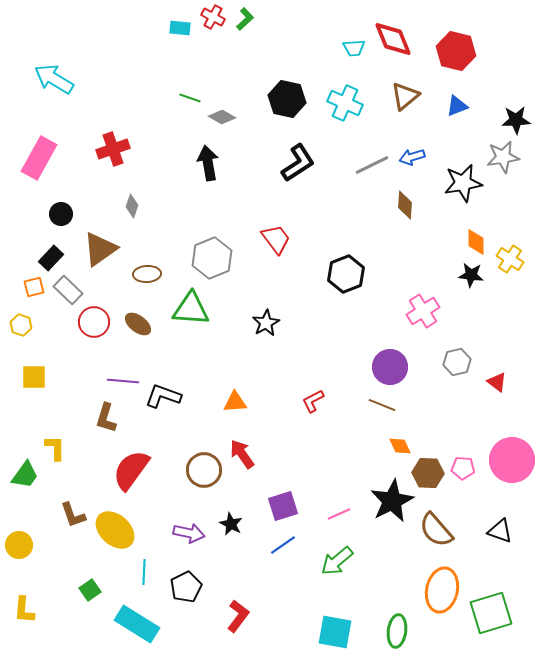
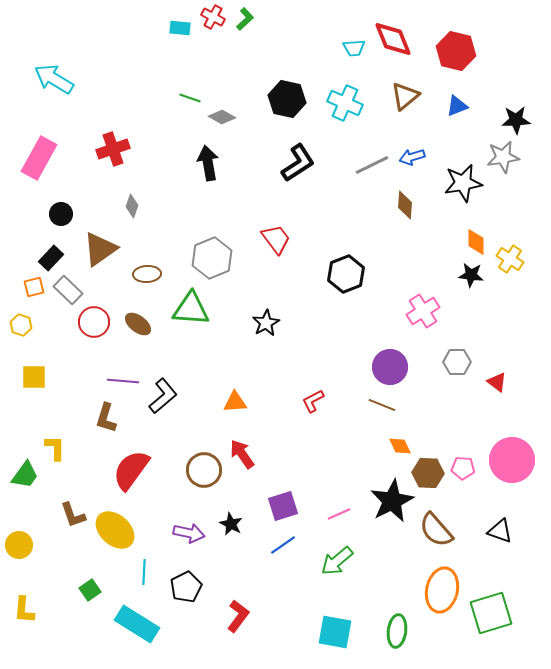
gray hexagon at (457, 362): rotated 12 degrees clockwise
black L-shape at (163, 396): rotated 120 degrees clockwise
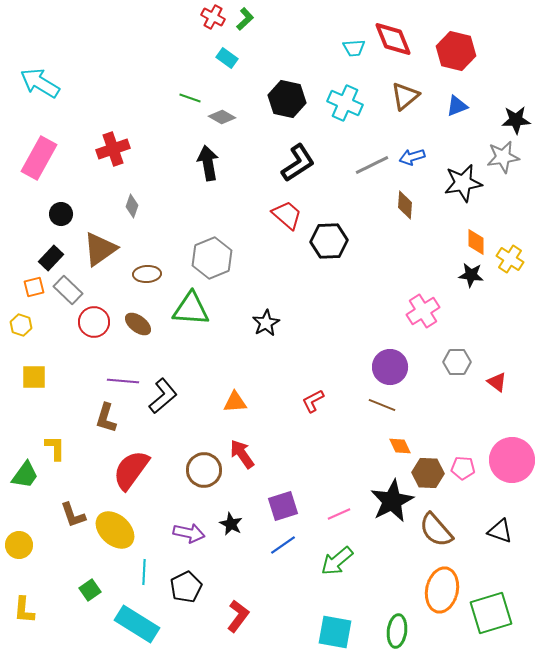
cyan rectangle at (180, 28): moved 47 px right, 30 px down; rotated 30 degrees clockwise
cyan arrow at (54, 79): moved 14 px left, 4 px down
red trapezoid at (276, 239): moved 11 px right, 24 px up; rotated 12 degrees counterclockwise
black hexagon at (346, 274): moved 17 px left, 33 px up; rotated 18 degrees clockwise
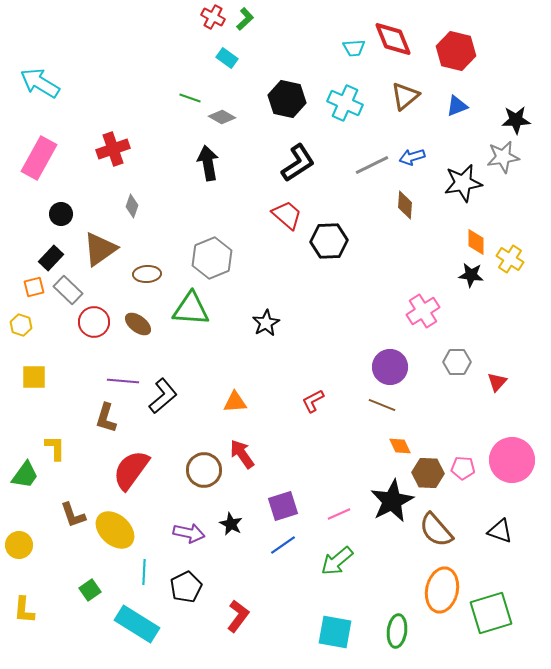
red triangle at (497, 382): rotated 35 degrees clockwise
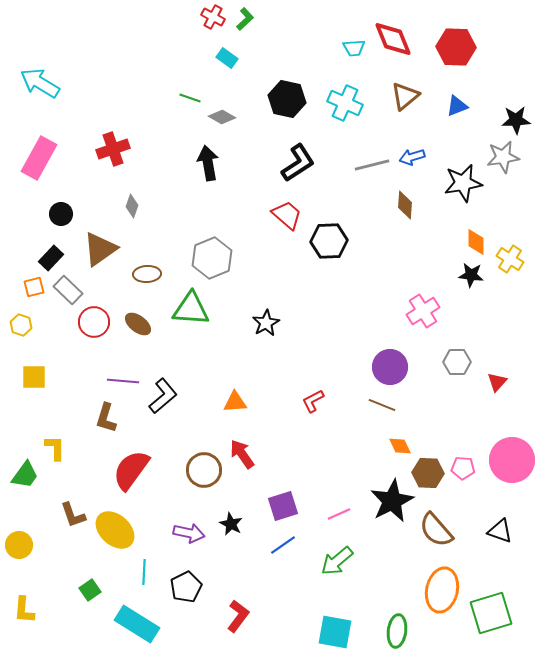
red hexagon at (456, 51): moved 4 px up; rotated 12 degrees counterclockwise
gray line at (372, 165): rotated 12 degrees clockwise
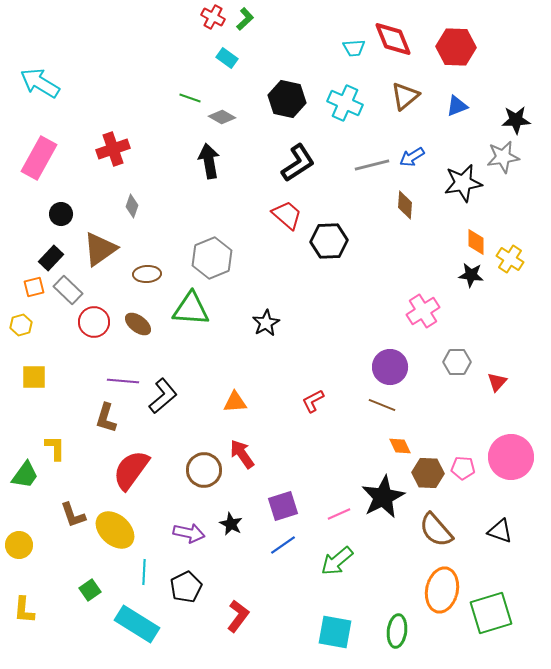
blue arrow at (412, 157): rotated 15 degrees counterclockwise
black arrow at (208, 163): moved 1 px right, 2 px up
yellow hexagon at (21, 325): rotated 25 degrees clockwise
pink circle at (512, 460): moved 1 px left, 3 px up
black star at (392, 501): moved 9 px left, 4 px up
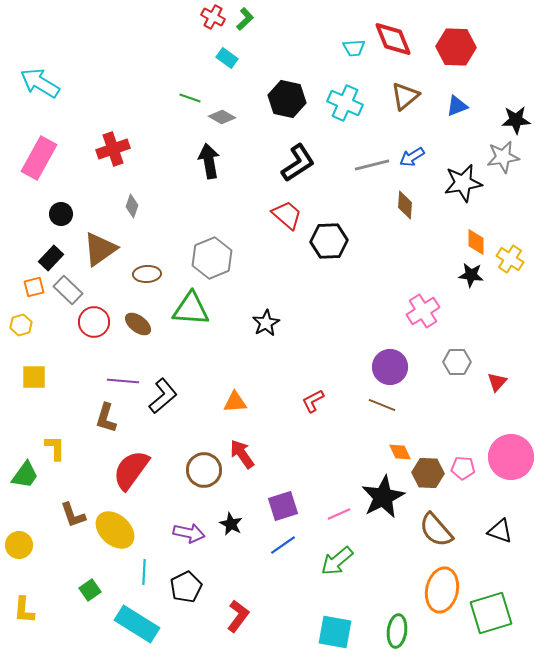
orange diamond at (400, 446): moved 6 px down
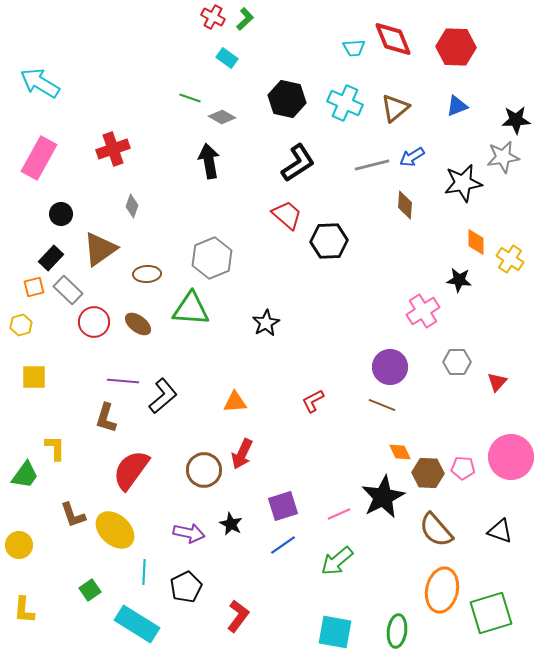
brown triangle at (405, 96): moved 10 px left, 12 px down
black star at (471, 275): moved 12 px left, 5 px down
red arrow at (242, 454): rotated 120 degrees counterclockwise
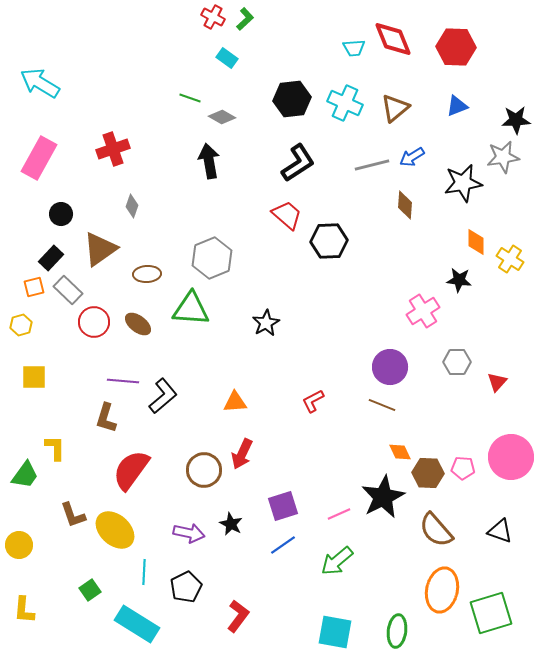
black hexagon at (287, 99): moved 5 px right; rotated 18 degrees counterclockwise
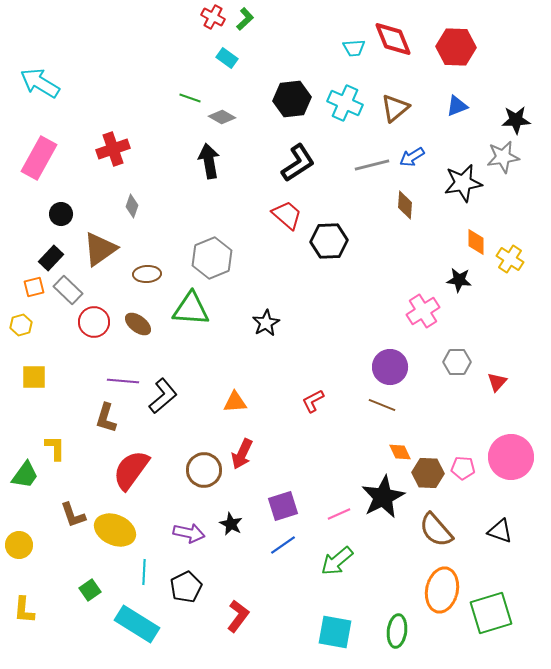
yellow ellipse at (115, 530): rotated 18 degrees counterclockwise
